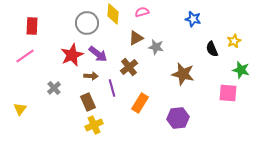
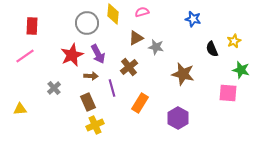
purple arrow: rotated 24 degrees clockwise
yellow triangle: rotated 48 degrees clockwise
purple hexagon: rotated 25 degrees counterclockwise
yellow cross: moved 1 px right
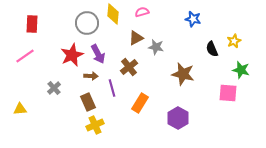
red rectangle: moved 2 px up
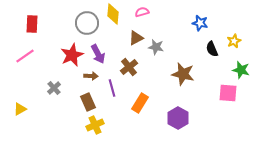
blue star: moved 7 px right, 4 px down
yellow triangle: rotated 24 degrees counterclockwise
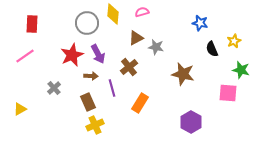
purple hexagon: moved 13 px right, 4 px down
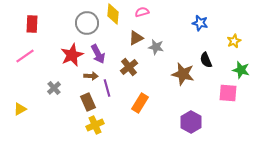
black semicircle: moved 6 px left, 11 px down
purple line: moved 5 px left
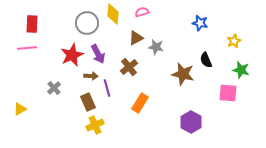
pink line: moved 2 px right, 8 px up; rotated 30 degrees clockwise
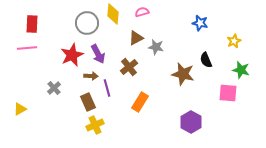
orange rectangle: moved 1 px up
